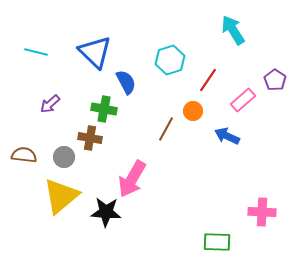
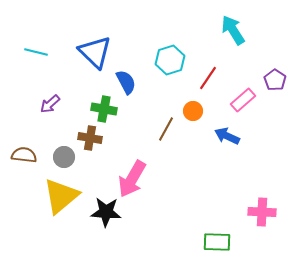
red line: moved 2 px up
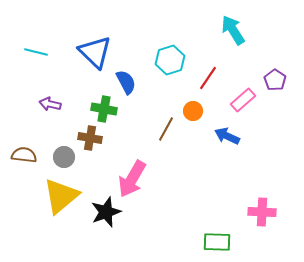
purple arrow: rotated 55 degrees clockwise
black star: rotated 24 degrees counterclockwise
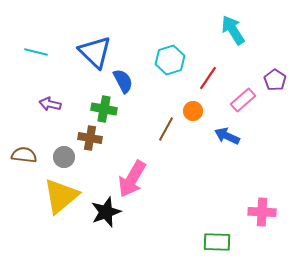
blue semicircle: moved 3 px left, 1 px up
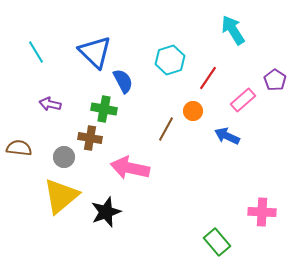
cyan line: rotated 45 degrees clockwise
brown semicircle: moved 5 px left, 7 px up
pink arrow: moved 2 px left, 11 px up; rotated 72 degrees clockwise
green rectangle: rotated 48 degrees clockwise
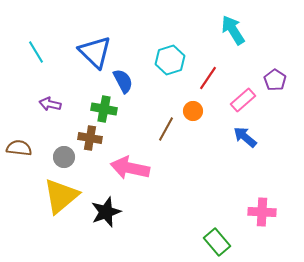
blue arrow: moved 18 px right, 1 px down; rotated 15 degrees clockwise
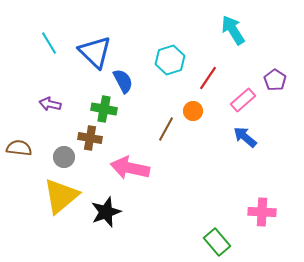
cyan line: moved 13 px right, 9 px up
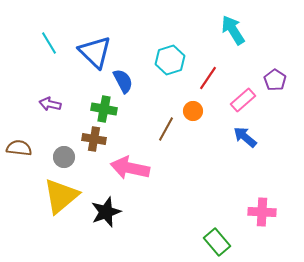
brown cross: moved 4 px right, 1 px down
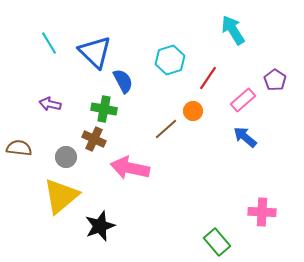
brown line: rotated 20 degrees clockwise
brown cross: rotated 15 degrees clockwise
gray circle: moved 2 px right
black star: moved 6 px left, 14 px down
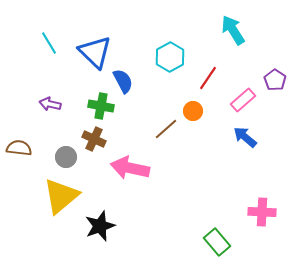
cyan hexagon: moved 3 px up; rotated 12 degrees counterclockwise
green cross: moved 3 px left, 3 px up
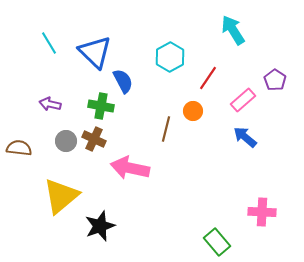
brown line: rotated 35 degrees counterclockwise
gray circle: moved 16 px up
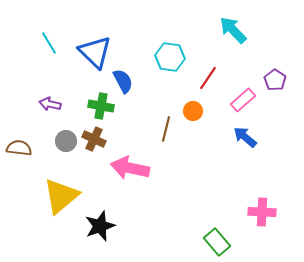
cyan arrow: rotated 12 degrees counterclockwise
cyan hexagon: rotated 24 degrees counterclockwise
